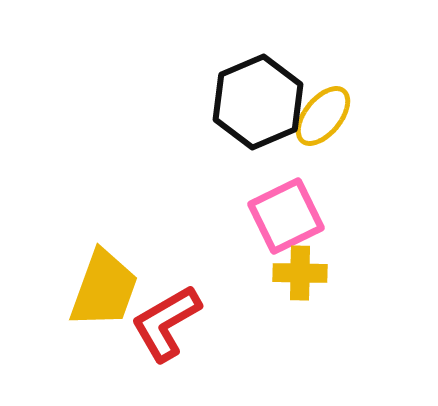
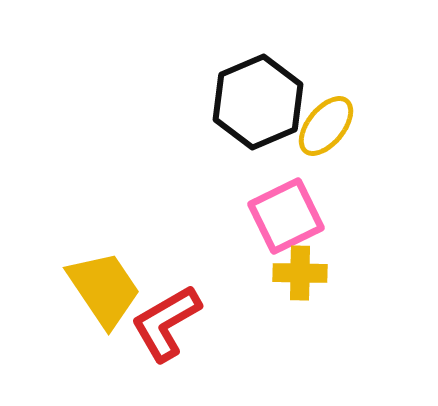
yellow ellipse: moved 3 px right, 10 px down
yellow trapezoid: rotated 54 degrees counterclockwise
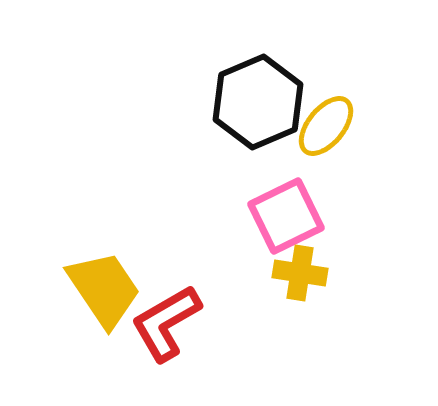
yellow cross: rotated 8 degrees clockwise
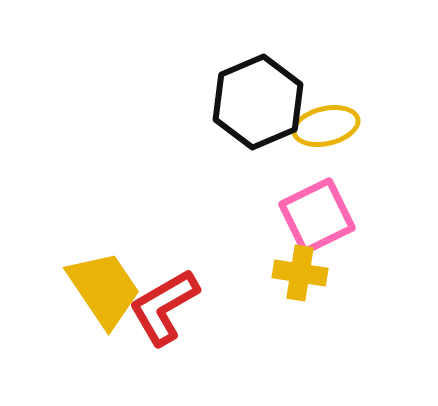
yellow ellipse: rotated 38 degrees clockwise
pink square: moved 31 px right
red L-shape: moved 2 px left, 16 px up
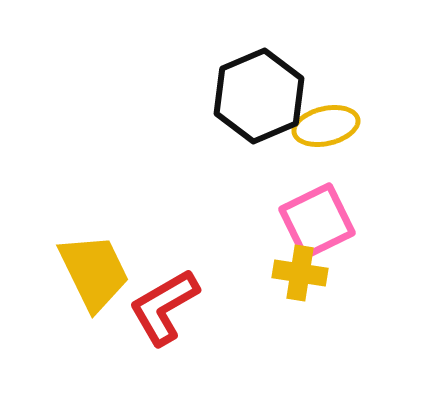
black hexagon: moved 1 px right, 6 px up
pink square: moved 5 px down
yellow trapezoid: moved 10 px left, 17 px up; rotated 8 degrees clockwise
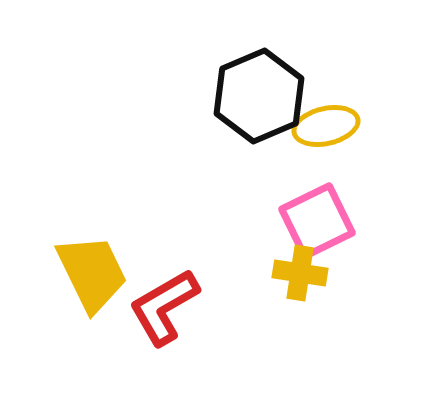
yellow trapezoid: moved 2 px left, 1 px down
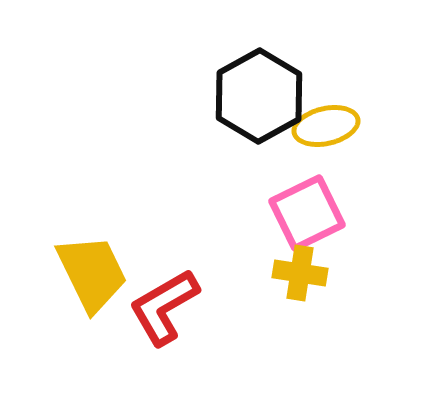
black hexagon: rotated 6 degrees counterclockwise
pink square: moved 10 px left, 8 px up
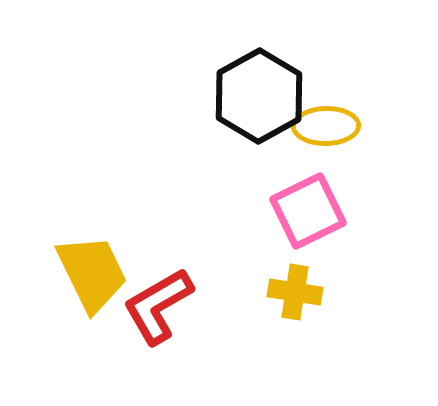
yellow ellipse: rotated 12 degrees clockwise
pink square: moved 1 px right, 2 px up
yellow cross: moved 5 px left, 19 px down
red L-shape: moved 6 px left, 1 px up
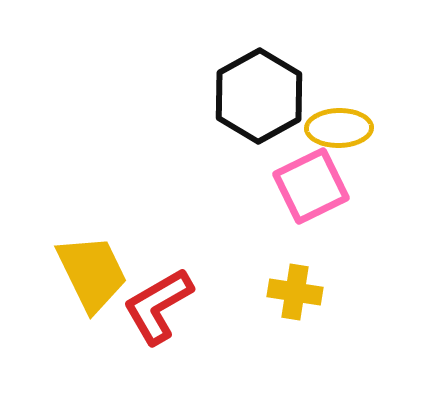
yellow ellipse: moved 13 px right, 2 px down
pink square: moved 3 px right, 25 px up
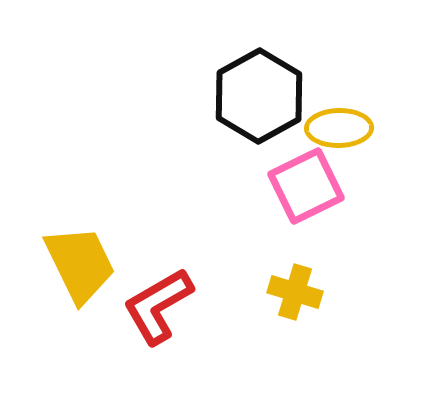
pink square: moved 5 px left
yellow trapezoid: moved 12 px left, 9 px up
yellow cross: rotated 8 degrees clockwise
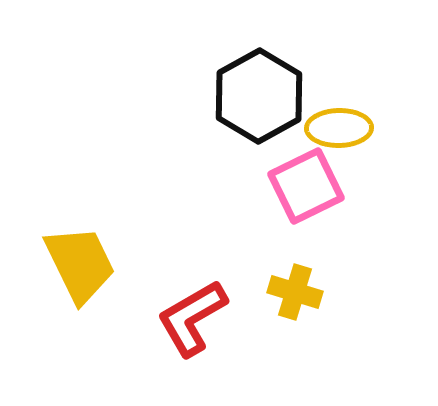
red L-shape: moved 34 px right, 12 px down
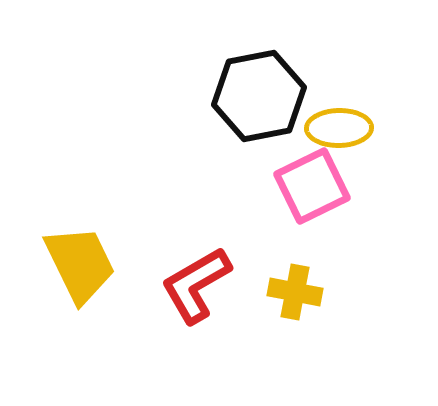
black hexagon: rotated 18 degrees clockwise
pink square: moved 6 px right
yellow cross: rotated 6 degrees counterclockwise
red L-shape: moved 4 px right, 33 px up
